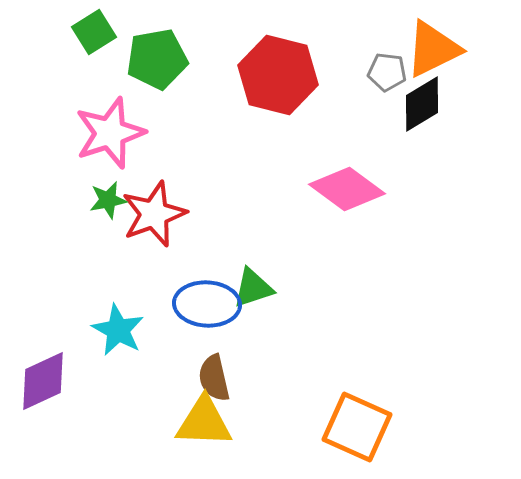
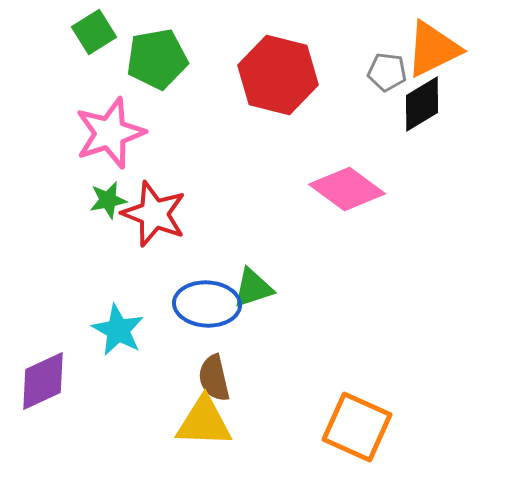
red star: rotated 30 degrees counterclockwise
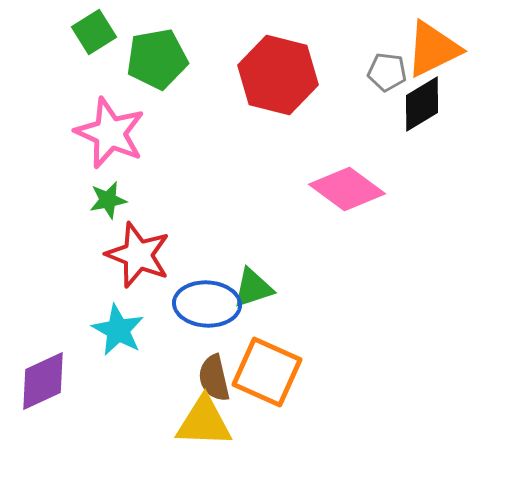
pink star: rotated 30 degrees counterclockwise
red star: moved 16 px left, 41 px down
orange square: moved 90 px left, 55 px up
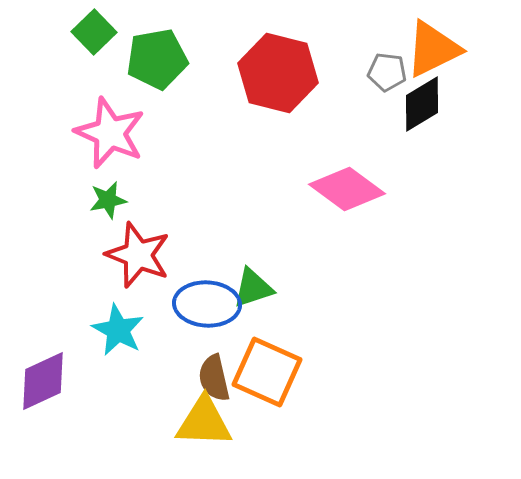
green square: rotated 12 degrees counterclockwise
red hexagon: moved 2 px up
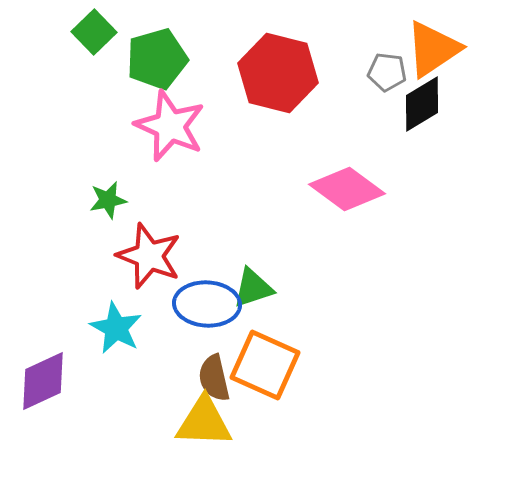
orange triangle: rotated 8 degrees counterclockwise
green pentagon: rotated 6 degrees counterclockwise
pink star: moved 60 px right, 7 px up
red star: moved 11 px right, 1 px down
cyan star: moved 2 px left, 2 px up
orange square: moved 2 px left, 7 px up
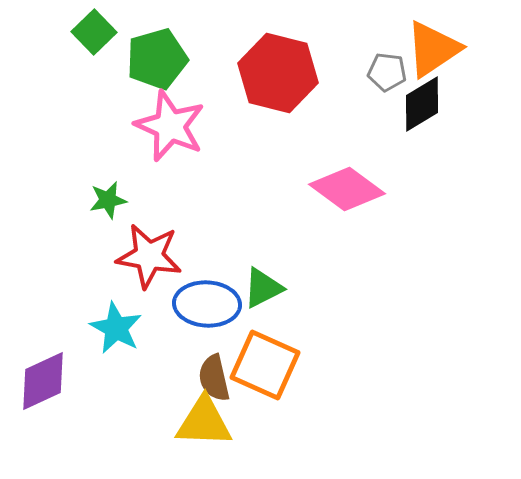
red star: rotated 12 degrees counterclockwise
green triangle: moved 10 px right; rotated 9 degrees counterclockwise
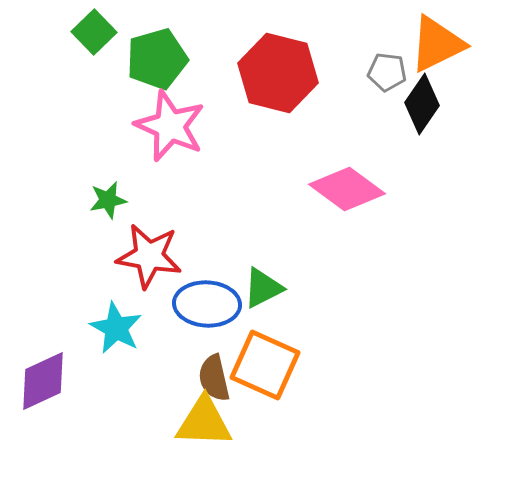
orange triangle: moved 4 px right, 5 px up; rotated 8 degrees clockwise
black diamond: rotated 24 degrees counterclockwise
